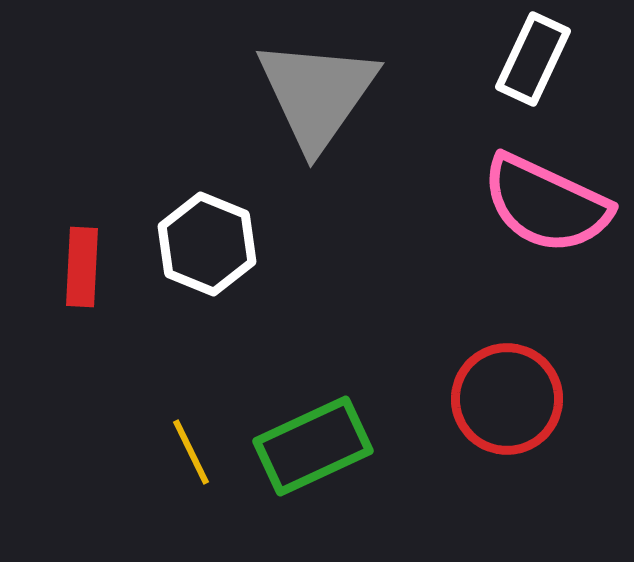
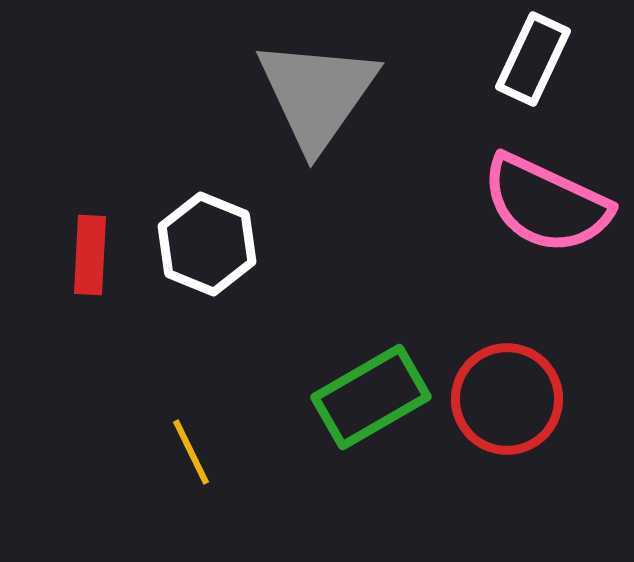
red rectangle: moved 8 px right, 12 px up
green rectangle: moved 58 px right, 49 px up; rotated 5 degrees counterclockwise
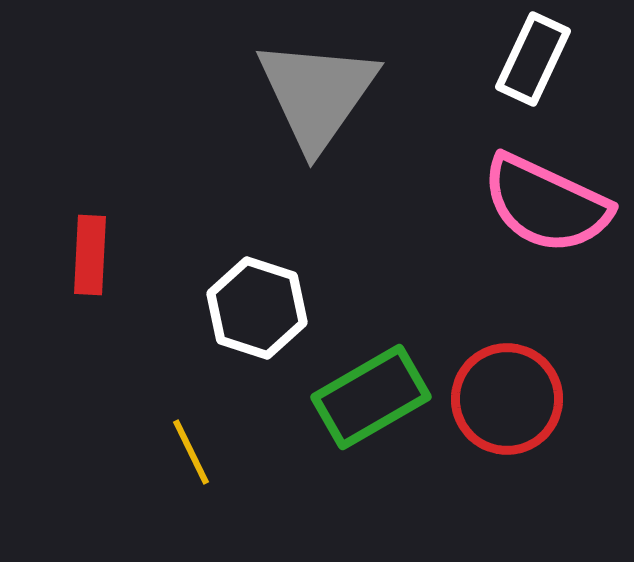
white hexagon: moved 50 px right, 64 px down; rotated 4 degrees counterclockwise
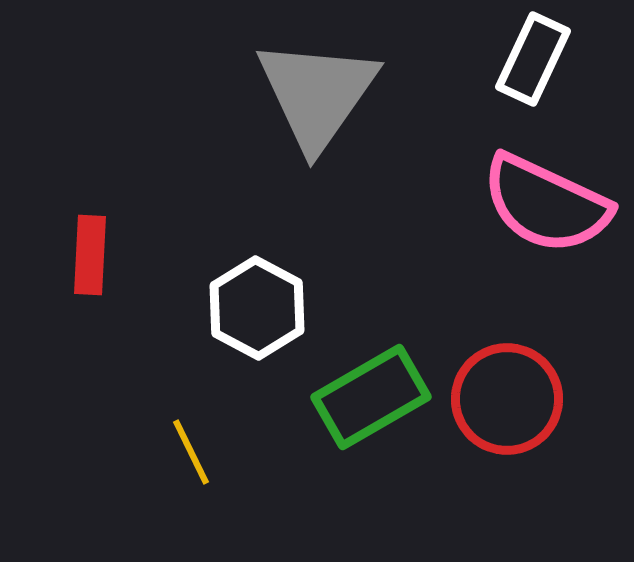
white hexagon: rotated 10 degrees clockwise
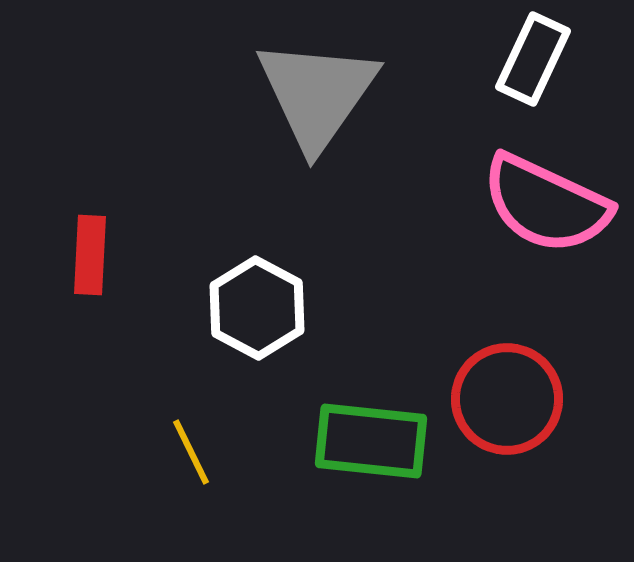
green rectangle: moved 44 px down; rotated 36 degrees clockwise
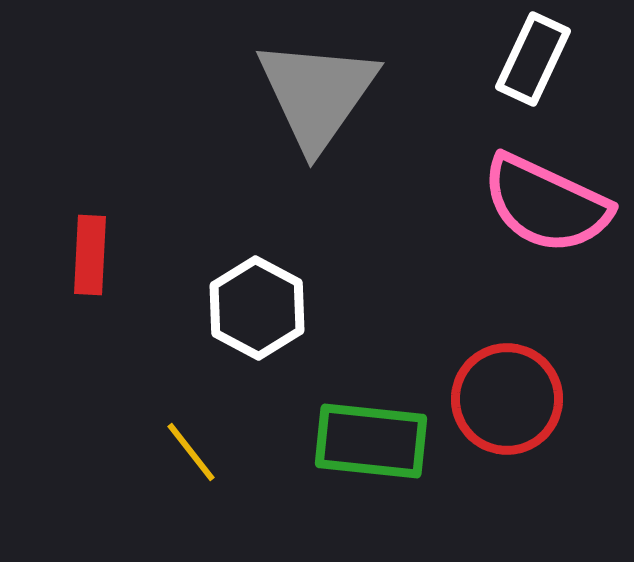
yellow line: rotated 12 degrees counterclockwise
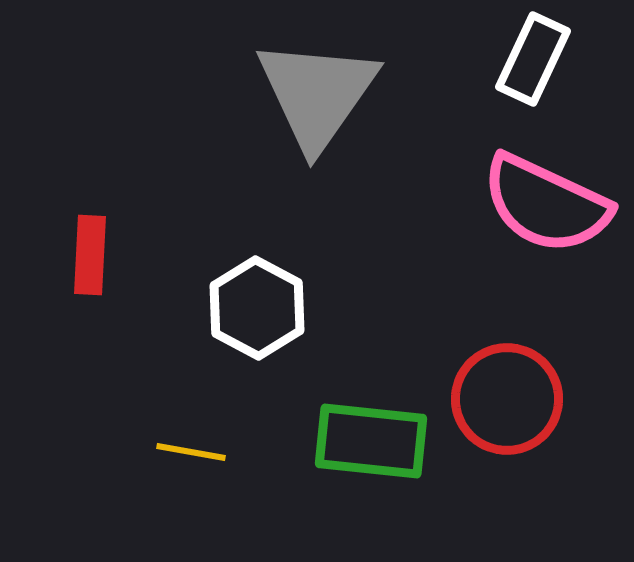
yellow line: rotated 42 degrees counterclockwise
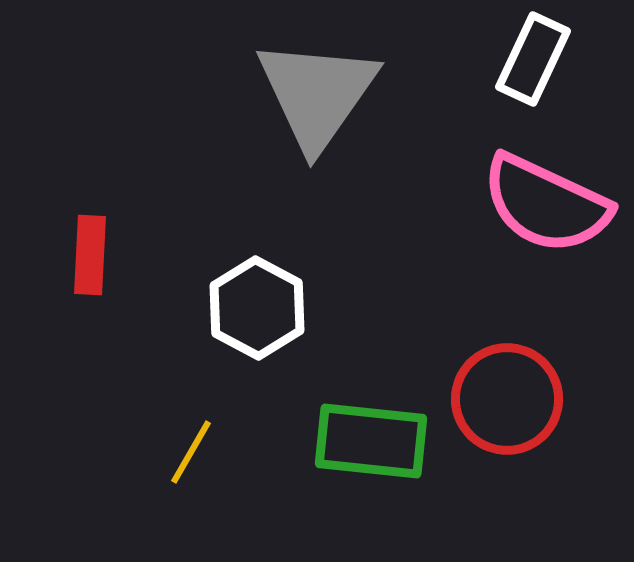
yellow line: rotated 70 degrees counterclockwise
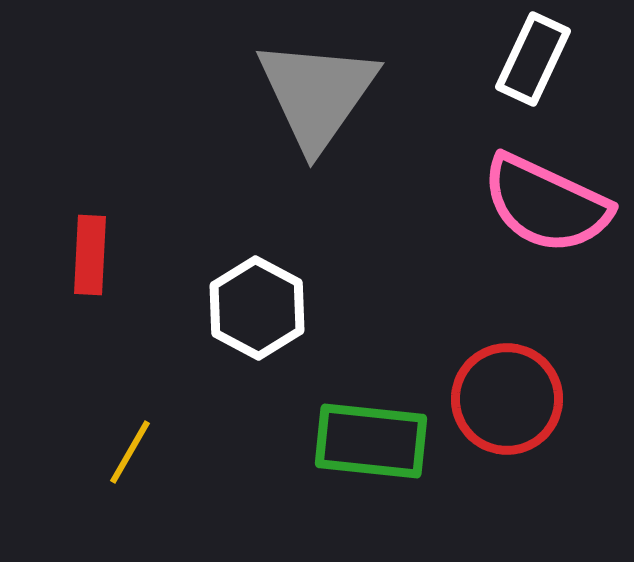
yellow line: moved 61 px left
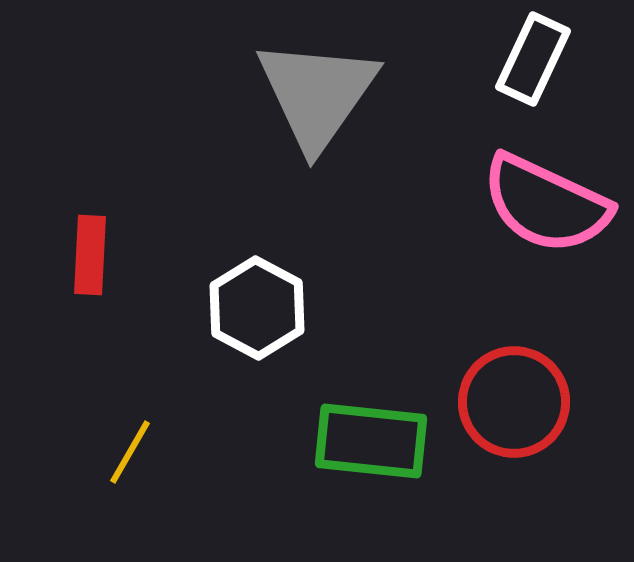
red circle: moved 7 px right, 3 px down
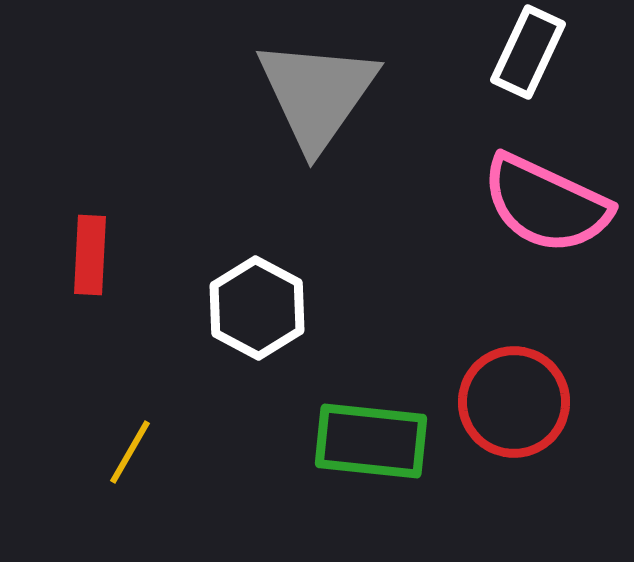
white rectangle: moved 5 px left, 7 px up
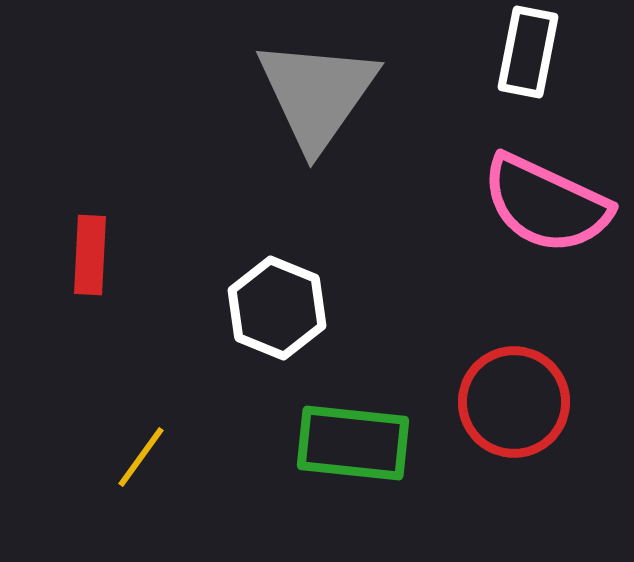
white rectangle: rotated 14 degrees counterclockwise
white hexagon: moved 20 px right; rotated 6 degrees counterclockwise
green rectangle: moved 18 px left, 2 px down
yellow line: moved 11 px right, 5 px down; rotated 6 degrees clockwise
